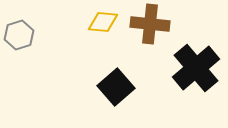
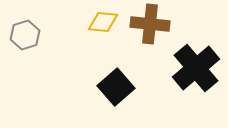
gray hexagon: moved 6 px right
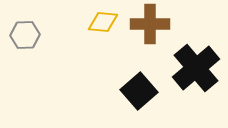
brown cross: rotated 6 degrees counterclockwise
gray hexagon: rotated 16 degrees clockwise
black square: moved 23 px right, 4 px down
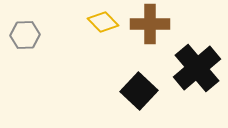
yellow diamond: rotated 40 degrees clockwise
black cross: moved 1 px right
black square: rotated 6 degrees counterclockwise
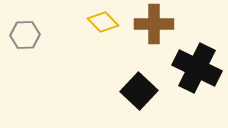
brown cross: moved 4 px right
black cross: rotated 24 degrees counterclockwise
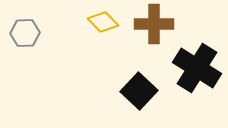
gray hexagon: moved 2 px up
black cross: rotated 6 degrees clockwise
